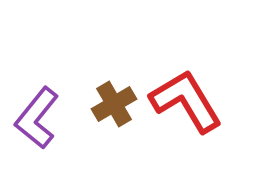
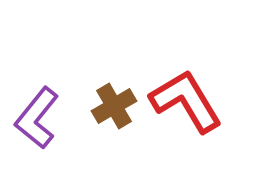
brown cross: moved 2 px down
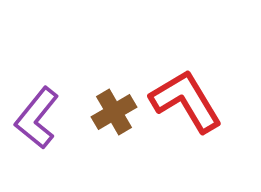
brown cross: moved 6 px down
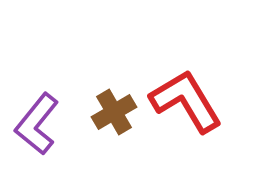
purple L-shape: moved 6 px down
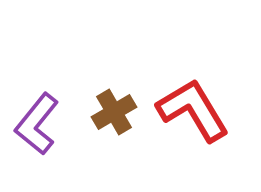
red L-shape: moved 7 px right, 9 px down
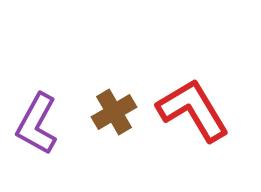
purple L-shape: rotated 10 degrees counterclockwise
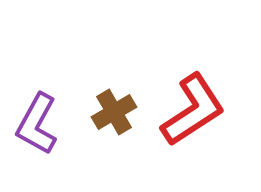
red L-shape: rotated 88 degrees clockwise
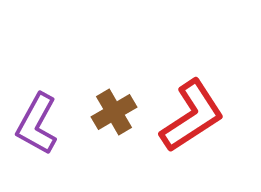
red L-shape: moved 1 px left, 6 px down
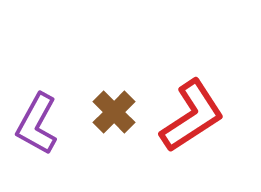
brown cross: rotated 15 degrees counterclockwise
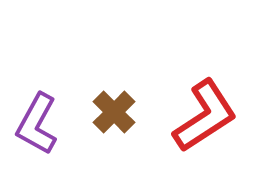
red L-shape: moved 13 px right
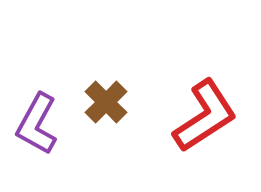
brown cross: moved 8 px left, 10 px up
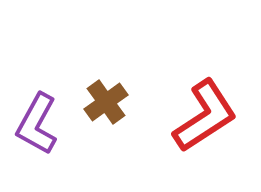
brown cross: rotated 9 degrees clockwise
